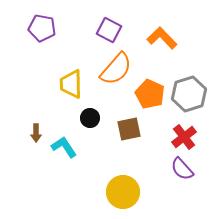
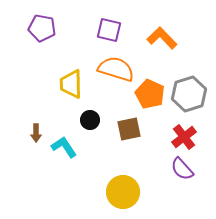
purple square: rotated 15 degrees counterclockwise
orange semicircle: rotated 114 degrees counterclockwise
black circle: moved 2 px down
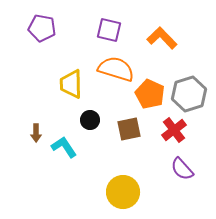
red cross: moved 10 px left, 7 px up
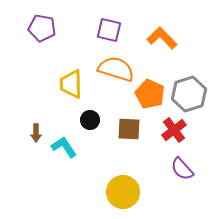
brown square: rotated 15 degrees clockwise
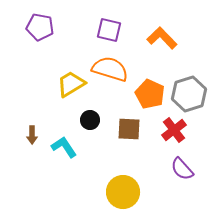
purple pentagon: moved 2 px left, 1 px up
orange semicircle: moved 6 px left
yellow trapezoid: rotated 60 degrees clockwise
brown arrow: moved 4 px left, 2 px down
